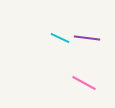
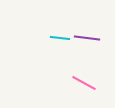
cyan line: rotated 18 degrees counterclockwise
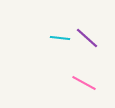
purple line: rotated 35 degrees clockwise
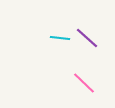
pink line: rotated 15 degrees clockwise
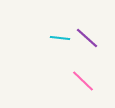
pink line: moved 1 px left, 2 px up
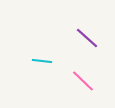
cyan line: moved 18 px left, 23 px down
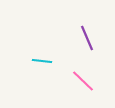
purple line: rotated 25 degrees clockwise
